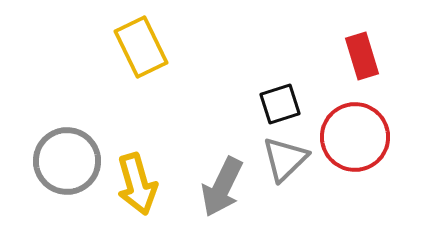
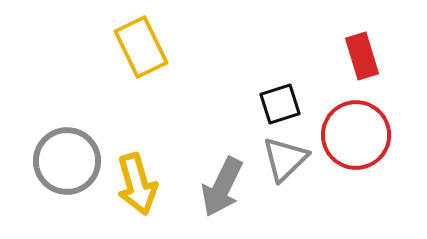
red circle: moved 1 px right, 2 px up
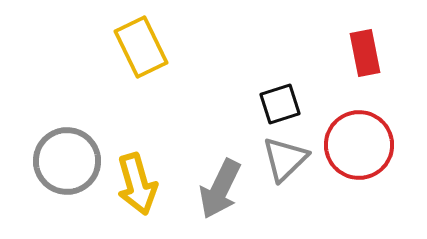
red rectangle: moved 3 px right, 3 px up; rotated 6 degrees clockwise
red circle: moved 3 px right, 10 px down
gray arrow: moved 2 px left, 2 px down
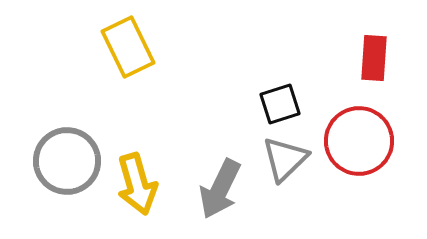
yellow rectangle: moved 13 px left
red rectangle: moved 9 px right, 5 px down; rotated 15 degrees clockwise
red circle: moved 4 px up
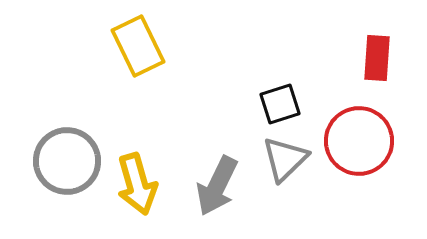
yellow rectangle: moved 10 px right, 1 px up
red rectangle: moved 3 px right
gray arrow: moved 3 px left, 3 px up
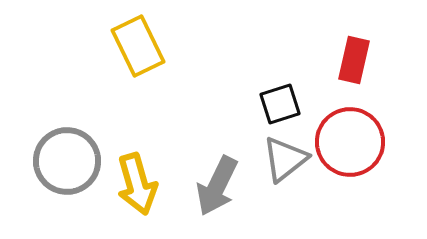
red rectangle: moved 23 px left, 2 px down; rotated 9 degrees clockwise
red circle: moved 9 px left, 1 px down
gray triangle: rotated 6 degrees clockwise
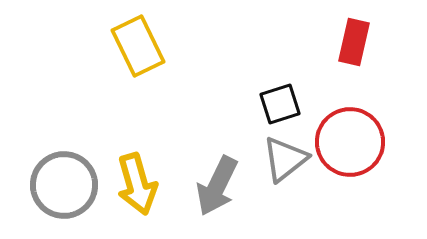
red rectangle: moved 18 px up
gray circle: moved 3 px left, 24 px down
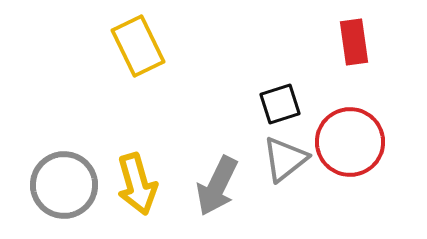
red rectangle: rotated 21 degrees counterclockwise
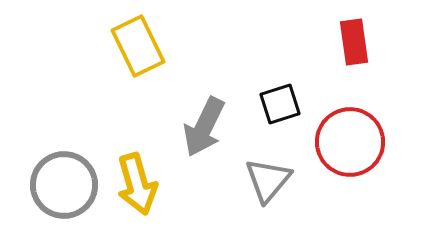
gray triangle: moved 17 px left, 21 px down; rotated 12 degrees counterclockwise
gray arrow: moved 13 px left, 59 px up
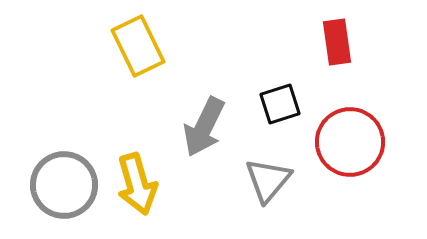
red rectangle: moved 17 px left
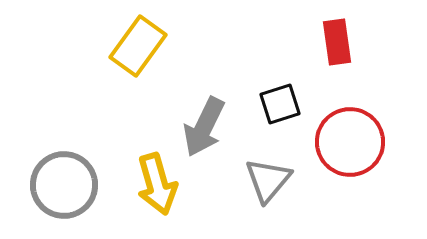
yellow rectangle: rotated 62 degrees clockwise
yellow arrow: moved 20 px right
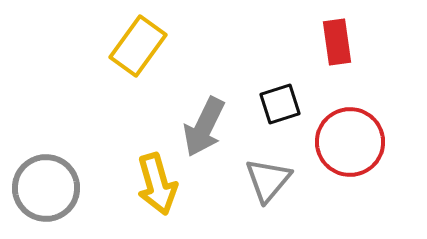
gray circle: moved 18 px left, 3 px down
